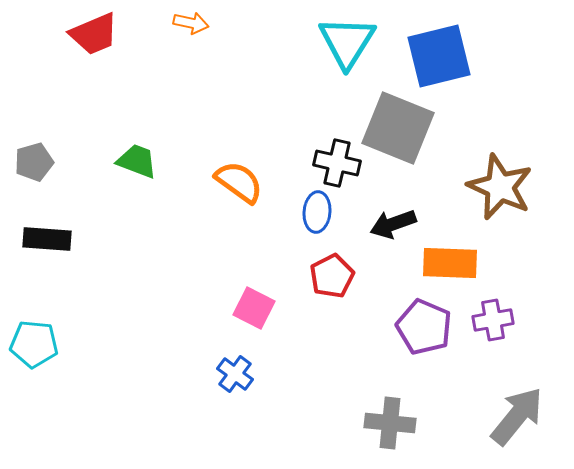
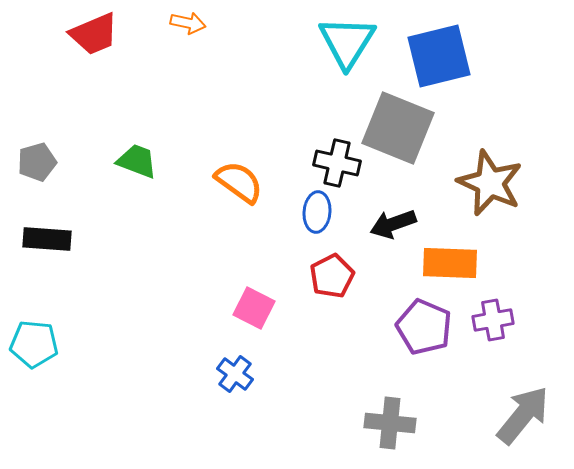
orange arrow: moved 3 px left
gray pentagon: moved 3 px right
brown star: moved 10 px left, 4 px up
gray arrow: moved 6 px right, 1 px up
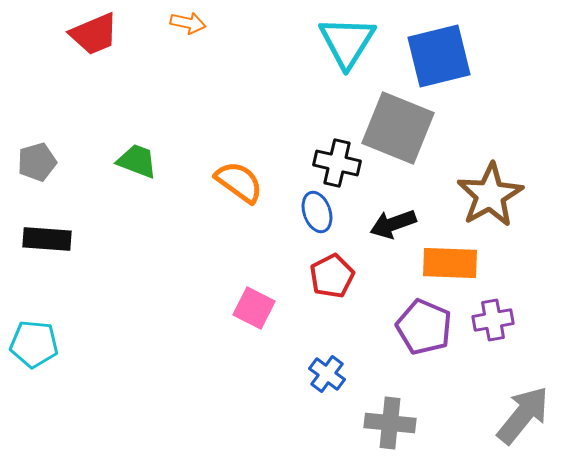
brown star: moved 12 px down; rotated 18 degrees clockwise
blue ellipse: rotated 24 degrees counterclockwise
blue cross: moved 92 px right
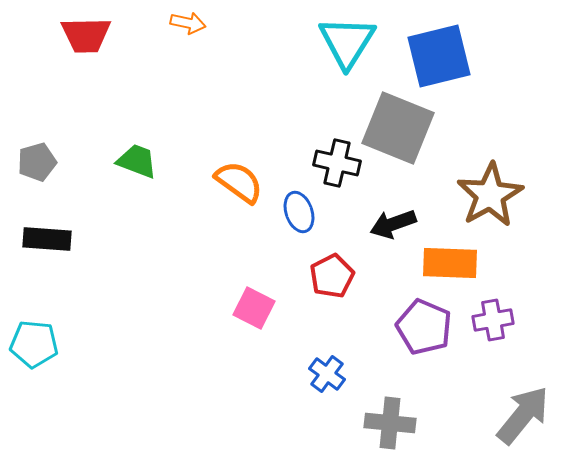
red trapezoid: moved 8 px left, 1 px down; rotated 22 degrees clockwise
blue ellipse: moved 18 px left
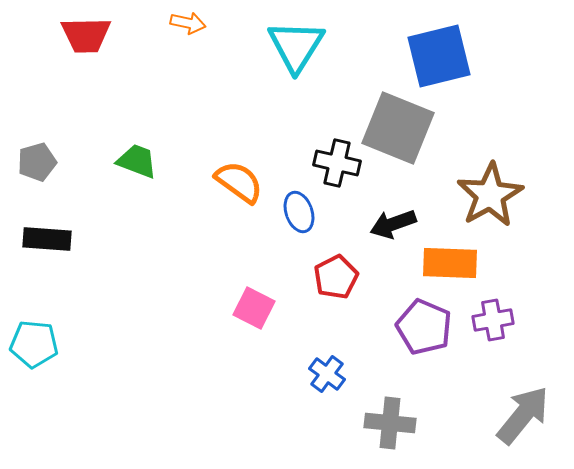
cyan triangle: moved 51 px left, 4 px down
red pentagon: moved 4 px right, 1 px down
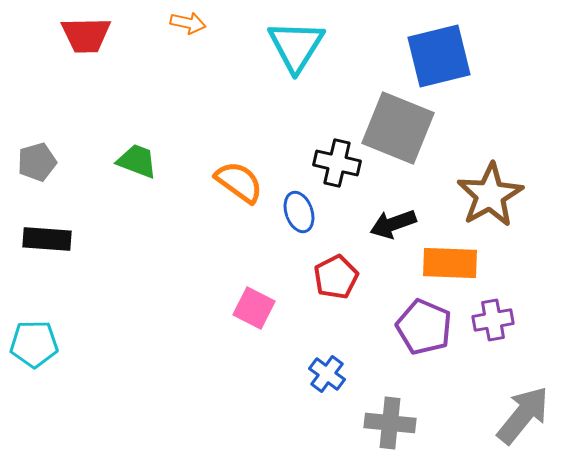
cyan pentagon: rotated 6 degrees counterclockwise
